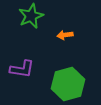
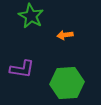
green star: rotated 20 degrees counterclockwise
green hexagon: moved 1 px left, 1 px up; rotated 12 degrees clockwise
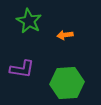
green star: moved 2 px left, 5 px down
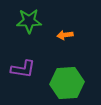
green star: rotated 30 degrees counterclockwise
purple L-shape: moved 1 px right
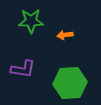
green star: moved 2 px right
green hexagon: moved 3 px right
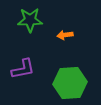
green star: moved 1 px left, 1 px up
purple L-shape: rotated 20 degrees counterclockwise
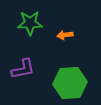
green star: moved 3 px down
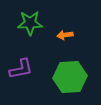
purple L-shape: moved 2 px left
green hexagon: moved 6 px up
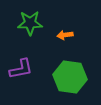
green hexagon: rotated 12 degrees clockwise
